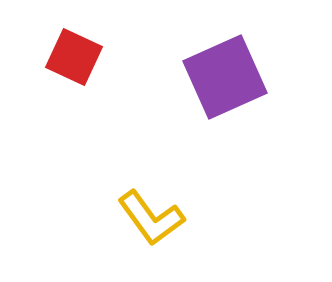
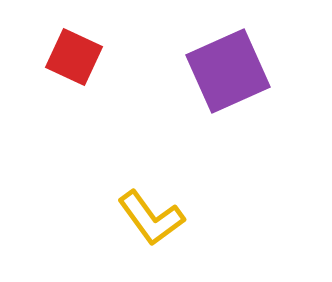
purple square: moved 3 px right, 6 px up
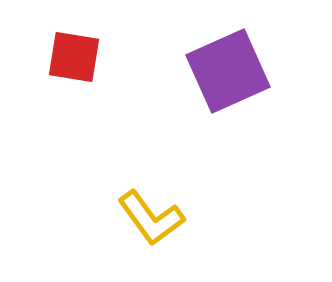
red square: rotated 16 degrees counterclockwise
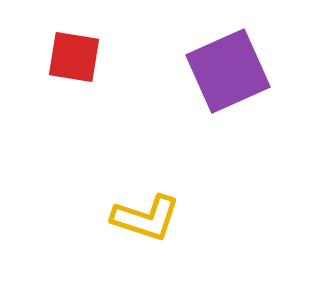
yellow L-shape: moved 5 px left; rotated 36 degrees counterclockwise
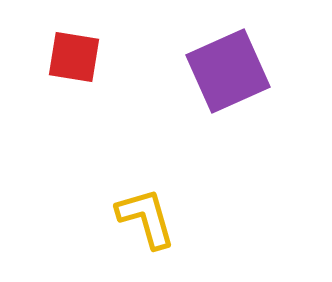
yellow L-shape: rotated 124 degrees counterclockwise
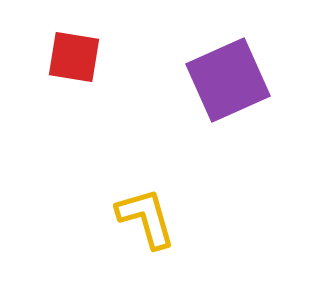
purple square: moved 9 px down
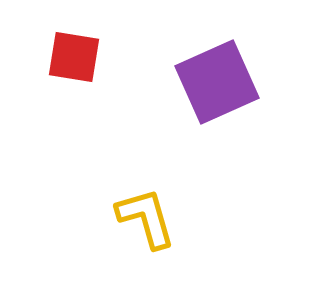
purple square: moved 11 px left, 2 px down
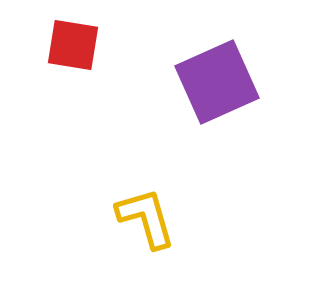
red square: moved 1 px left, 12 px up
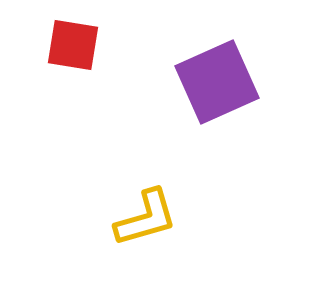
yellow L-shape: rotated 90 degrees clockwise
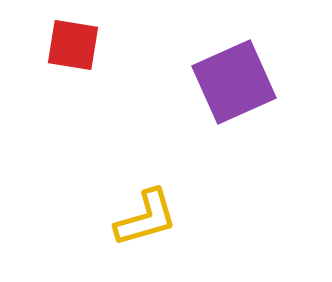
purple square: moved 17 px right
